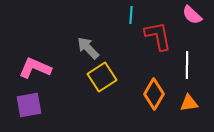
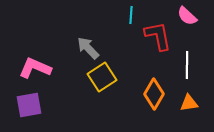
pink semicircle: moved 5 px left, 1 px down
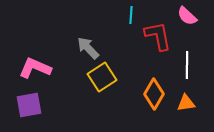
orange triangle: moved 3 px left
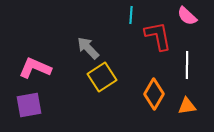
orange triangle: moved 1 px right, 3 px down
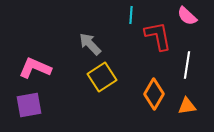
gray arrow: moved 2 px right, 4 px up
white line: rotated 8 degrees clockwise
